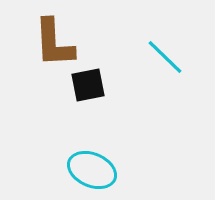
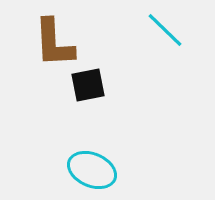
cyan line: moved 27 px up
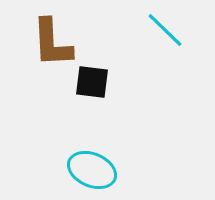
brown L-shape: moved 2 px left
black square: moved 4 px right, 3 px up; rotated 18 degrees clockwise
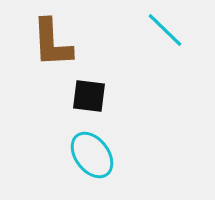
black square: moved 3 px left, 14 px down
cyan ellipse: moved 15 px up; rotated 30 degrees clockwise
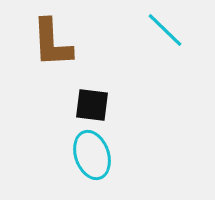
black square: moved 3 px right, 9 px down
cyan ellipse: rotated 18 degrees clockwise
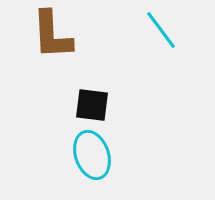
cyan line: moved 4 px left; rotated 9 degrees clockwise
brown L-shape: moved 8 px up
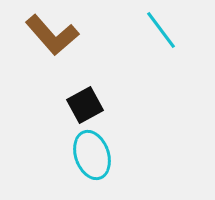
brown L-shape: rotated 38 degrees counterclockwise
black square: moved 7 px left; rotated 36 degrees counterclockwise
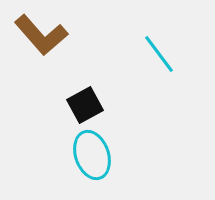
cyan line: moved 2 px left, 24 px down
brown L-shape: moved 11 px left
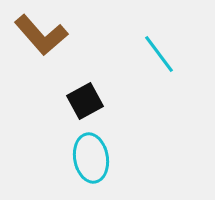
black square: moved 4 px up
cyan ellipse: moved 1 px left, 3 px down; rotated 9 degrees clockwise
